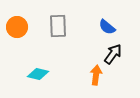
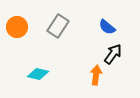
gray rectangle: rotated 35 degrees clockwise
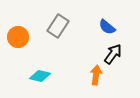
orange circle: moved 1 px right, 10 px down
cyan diamond: moved 2 px right, 2 px down
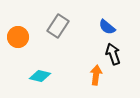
black arrow: rotated 55 degrees counterclockwise
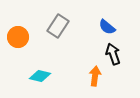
orange arrow: moved 1 px left, 1 px down
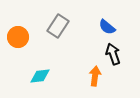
cyan diamond: rotated 20 degrees counterclockwise
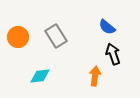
gray rectangle: moved 2 px left, 10 px down; rotated 65 degrees counterclockwise
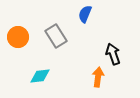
blue semicircle: moved 22 px left, 13 px up; rotated 72 degrees clockwise
orange arrow: moved 3 px right, 1 px down
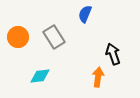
gray rectangle: moved 2 px left, 1 px down
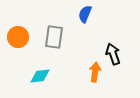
gray rectangle: rotated 40 degrees clockwise
orange arrow: moved 3 px left, 5 px up
